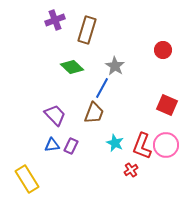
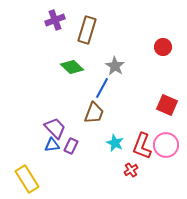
red circle: moved 3 px up
purple trapezoid: moved 13 px down
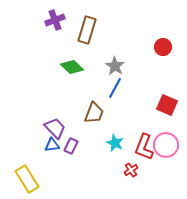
blue line: moved 13 px right
red L-shape: moved 2 px right, 1 px down
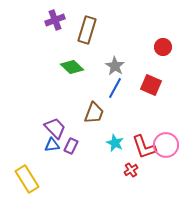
red square: moved 16 px left, 20 px up
red L-shape: rotated 40 degrees counterclockwise
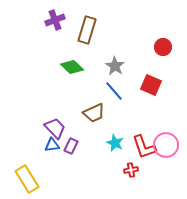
blue line: moved 1 px left, 3 px down; rotated 70 degrees counterclockwise
brown trapezoid: rotated 45 degrees clockwise
red cross: rotated 24 degrees clockwise
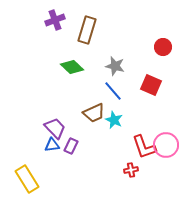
gray star: rotated 18 degrees counterclockwise
blue line: moved 1 px left
cyan star: moved 1 px left, 23 px up
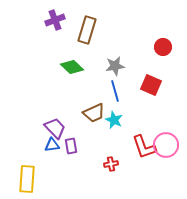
gray star: rotated 24 degrees counterclockwise
blue line: moved 2 px right; rotated 25 degrees clockwise
purple rectangle: rotated 35 degrees counterclockwise
red cross: moved 20 px left, 6 px up
yellow rectangle: rotated 36 degrees clockwise
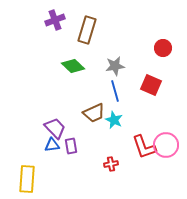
red circle: moved 1 px down
green diamond: moved 1 px right, 1 px up
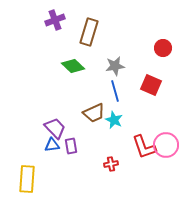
brown rectangle: moved 2 px right, 2 px down
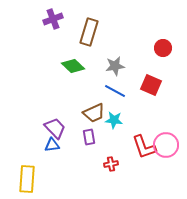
purple cross: moved 2 px left, 1 px up
blue line: rotated 45 degrees counterclockwise
cyan star: rotated 18 degrees counterclockwise
purple rectangle: moved 18 px right, 9 px up
